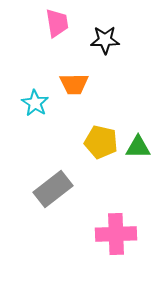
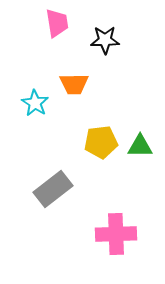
yellow pentagon: rotated 20 degrees counterclockwise
green triangle: moved 2 px right, 1 px up
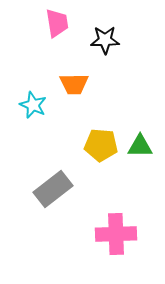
cyan star: moved 2 px left, 2 px down; rotated 8 degrees counterclockwise
yellow pentagon: moved 3 px down; rotated 12 degrees clockwise
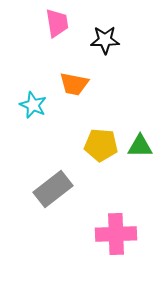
orange trapezoid: rotated 12 degrees clockwise
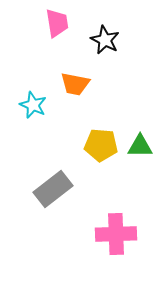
black star: rotated 28 degrees clockwise
orange trapezoid: moved 1 px right
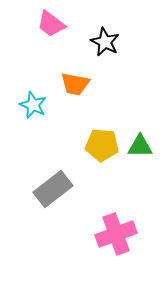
pink trapezoid: moved 6 px left, 1 px down; rotated 136 degrees clockwise
black star: moved 2 px down
yellow pentagon: moved 1 px right
pink cross: rotated 18 degrees counterclockwise
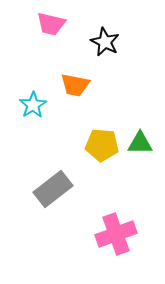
pink trapezoid: rotated 24 degrees counterclockwise
orange trapezoid: moved 1 px down
cyan star: rotated 16 degrees clockwise
green triangle: moved 3 px up
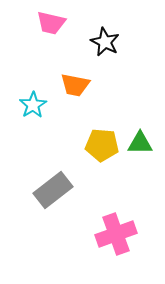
pink trapezoid: moved 1 px up
gray rectangle: moved 1 px down
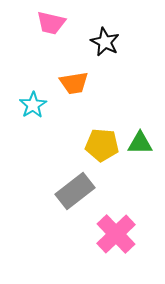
orange trapezoid: moved 1 px left, 2 px up; rotated 20 degrees counterclockwise
gray rectangle: moved 22 px right, 1 px down
pink cross: rotated 24 degrees counterclockwise
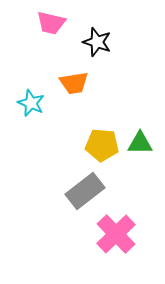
black star: moved 8 px left; rotated 8 degrees counterclockwise
cyan star: moved 2 px left, 2 px up; rotated 16 degrees counterclockwise
gray rectangle: moved 10 px right
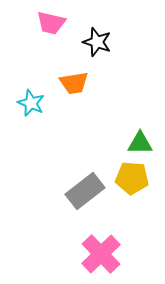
yellow pentagon: moved 30 px right, 33 px down
pink cross: moved 15 px left, 20 px down
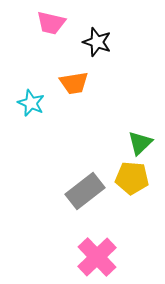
green triangle: rotated 44 degrees counterclockwise
pink cross: moved 4 px left, 3 px down
